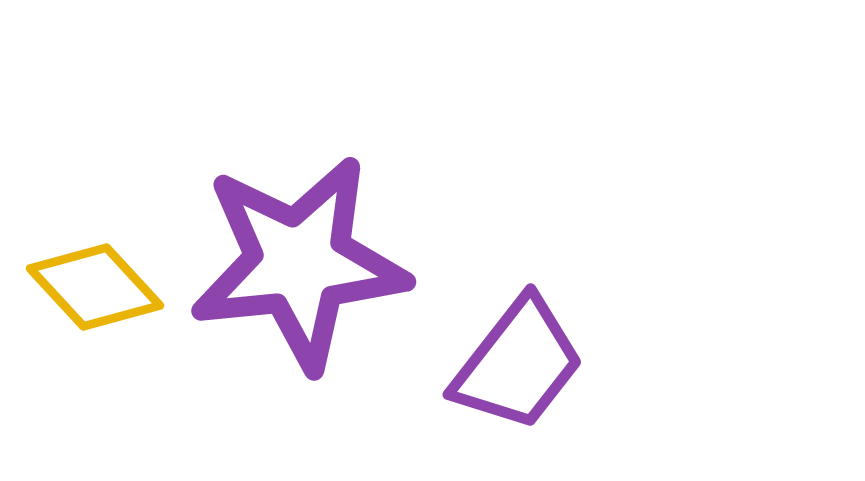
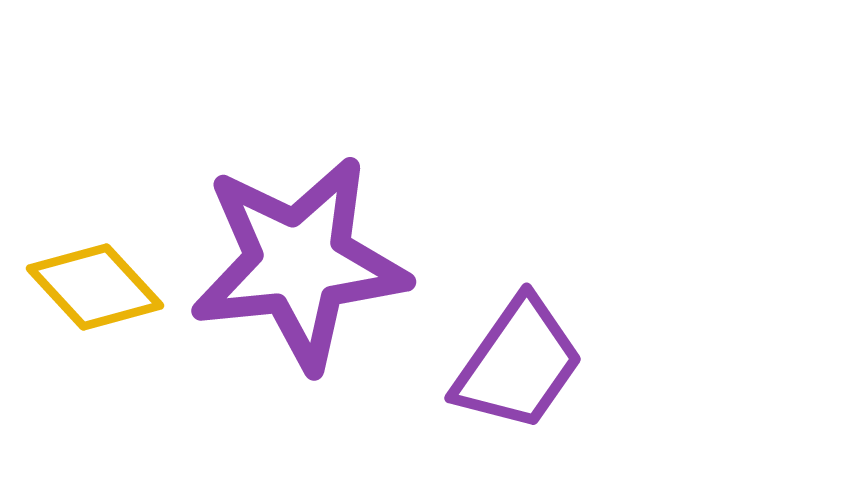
purple trapezoid: rotated 3 degrees counterclockwise
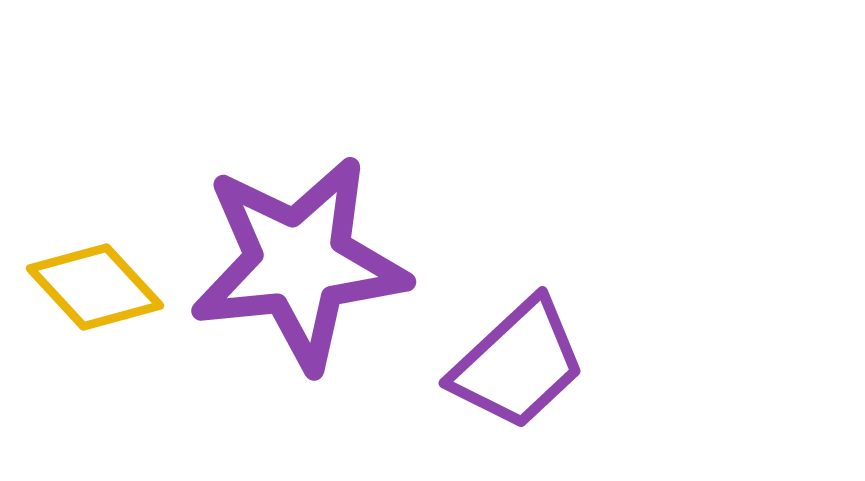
purple trapezoid: rotated 12 degrees clockwise
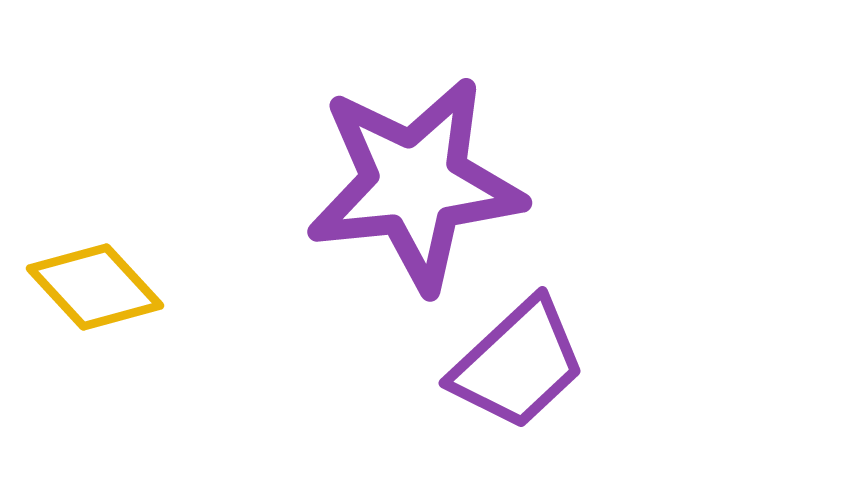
purple star: moved 116 px right, 79 px up
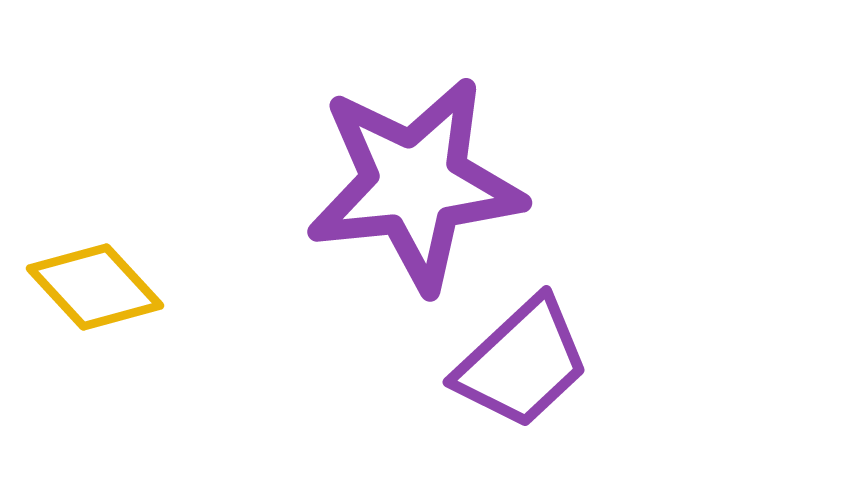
purple trapezoid: moved 4 px right, 1 px up
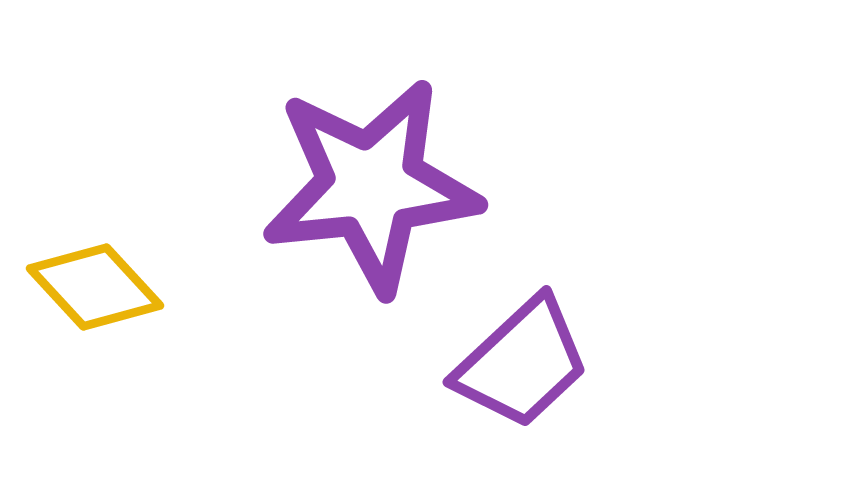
purple star: moved 44 px left, 2 px down
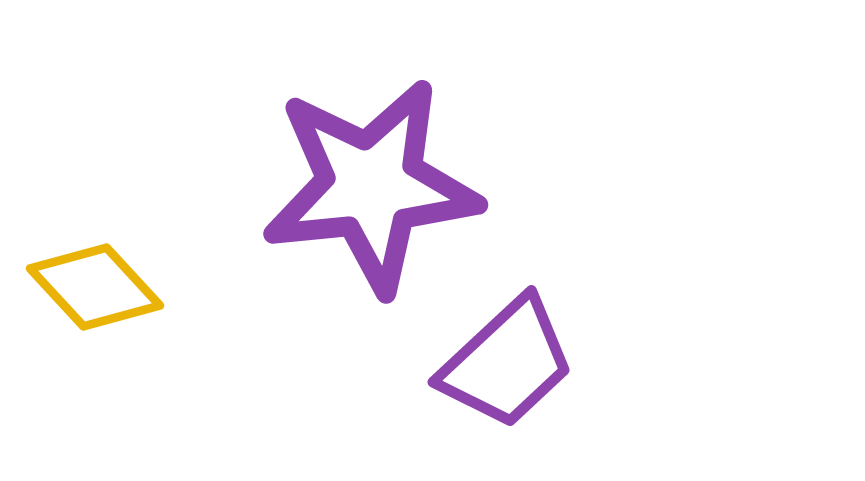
purple trapezoid: moved 15 px left
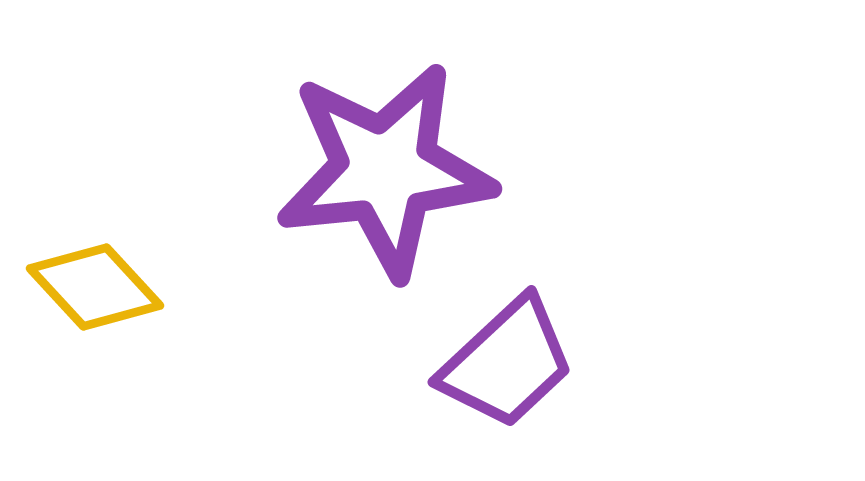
purple star: moved 14 px right, 16 px up
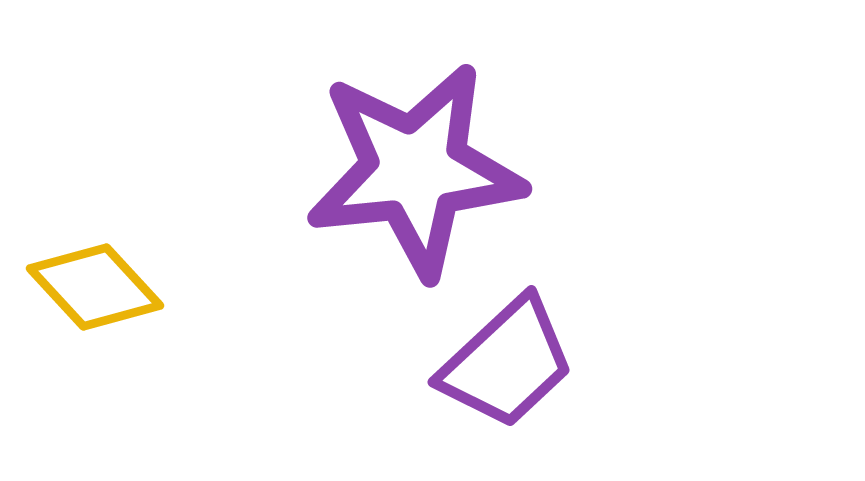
purple star: moved 30 px right
